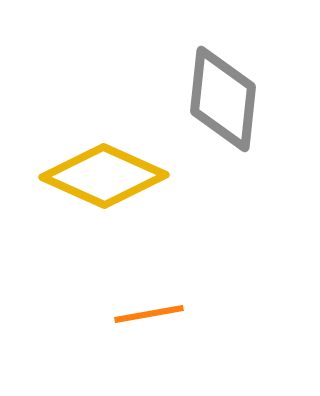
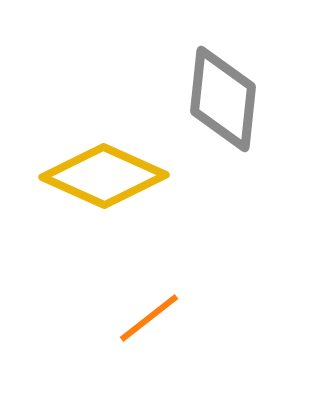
orange line: moved 4 px down; rotated 28 degrees counterclockwise
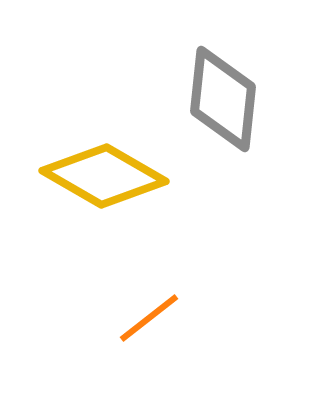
yellow diamond: rotated 6 degrees clockwise
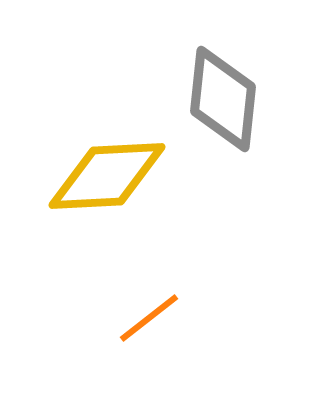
yellow diamond: moved 3 px right; rotated 33 degrees counterclockwise
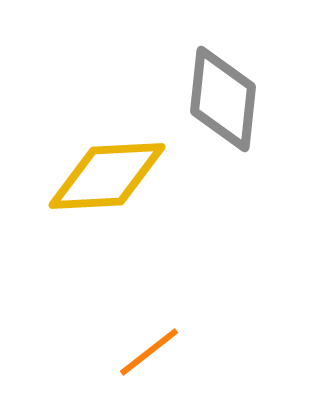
orange line: moved 34 px down
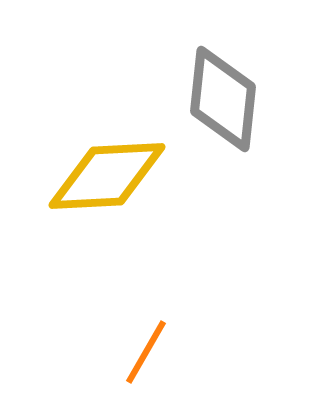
orange line: moved 3 px left; rotated 22 degrees counterclockwise
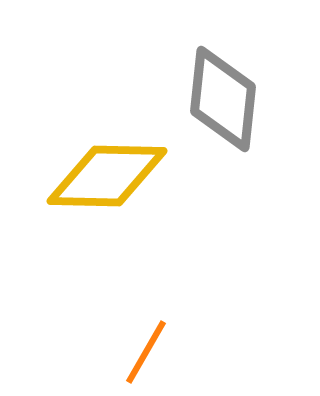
yellow diamond: rotated 4 degrees clockwise
